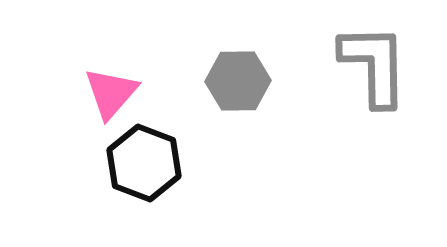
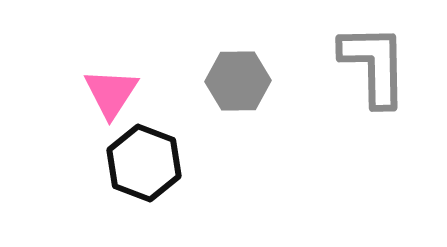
pink triangle: rotated 8 degrees counterclockwise
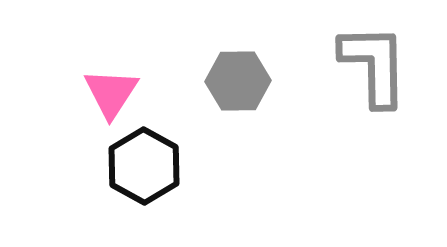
black hexagon: moved 3 px down; rotated 8 degrees clockwise
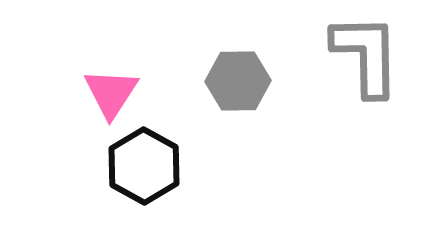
gray L-shape: moved 8 px left, 10 px up
